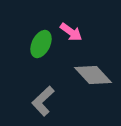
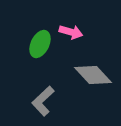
pink arrow: rotated 20 degrees counterclockwise
green ellipse: moved 1 px left
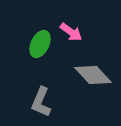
pink arrow: rotated 20 degrees clockwise
gray L-shape: moved 2 px left, 1 px down; rotated 24 degrees counterclockwise
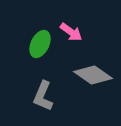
gray diamond: rotated 12 degrees counterclockwise
gray L-shape: moved 2 px right, 6 px up
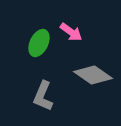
green ellipse: moved 1 px left, 1 px up
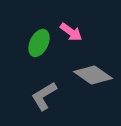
gray L-shape: moved 1 px right; rotated 36 degrees clockwise
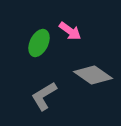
pink arrow: moved 1 px left, 1 px up
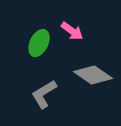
pink arrow: moved 2 px right
gray L-shape: moved 2 px up
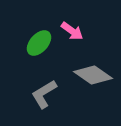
green ellipse: rotated 16 degrees clockwise
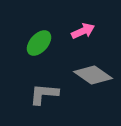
pink arrow: moved 11 px right; rotated 60 degrees counterclockwise
gray L-shape: rotated 36 degrees clockwise
